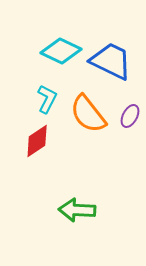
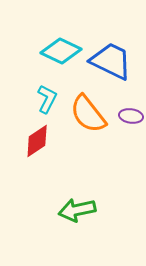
purple ellipse: moved 1 px right; rotated 70 degrees clockwise
green arrow: rotated 15 degrees counterclockwise
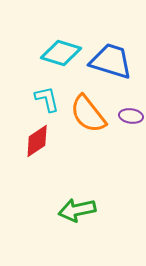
cyan diamond: moved 2 px down; rotated 9 degrees counterclockwise
blue trapezoid: rotated 9 degrees counterclockwise
cyan L-shape: rotated 40 degrees counterclockwise
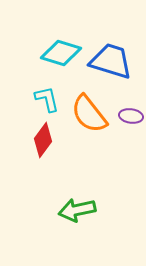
orange semicircle: moved 1 px right
red diamond: moved 6 px right, 1 px up; rotated 20 degrees counterclockwise
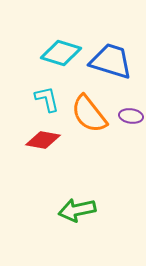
red diamond: rotated 64 degrees clockwise
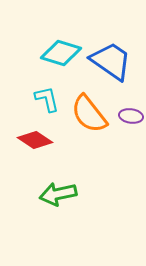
blue trapezoid: rotated 18 degrees clockwise
red diamond: moved 8 px left; rotated 24 degrees clockwise
green arrow: moved 19 px left, 16 px up
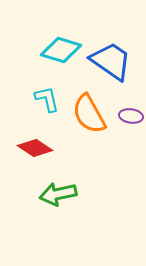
cyan diamond: moved 3 px up
orange semicircle: rotated 9 degrees clockwise
red diamond: moved 8 px down
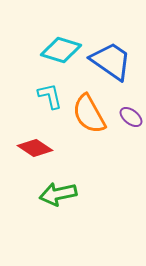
cyan L-shape: moved 3 px right, 3 px up
purple ellipse: moved 1 px down; rotated 30 degrees clockwise
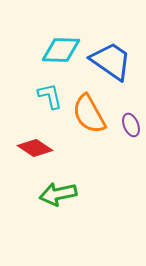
cyan diamond: rotated 15 degrees counterclockwise
purple ellipse: moved 8 px down; rotated 30 degrees clockwise
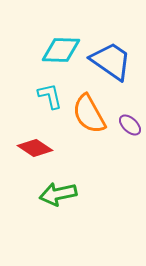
purple ellipse: moved 1 px left; rotated 25 degrees counterclockwise
